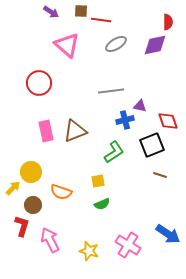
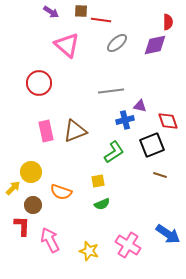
gray ellipse: moved 1 px right, 1 px up; rotated 10 degrees counterclockwise
red L-shape: rotated 15 degrees counterclockwise
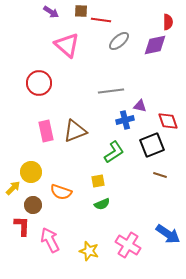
gray ellipse: moved 2 px right, 2 px up
